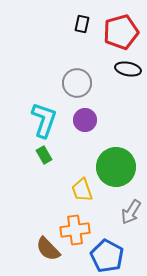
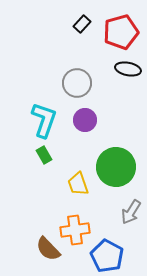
black rectangle: rotated 30 degrees clockwise
yellow trapezoid: moved 4 px left, 6 px up
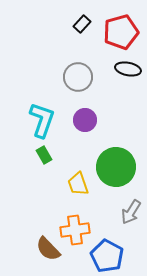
gray circle: moved 1 px right, 6 px up
cyan L-shape: moved 2 px left
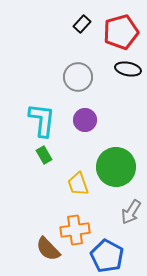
cyan L-shape: rotated 12 degrees counterclockwise
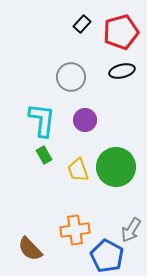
black ellipse: moved 6 px left, 2 px down; rotated 25 degrees counterclockwise
gray circle: moved 7 px left
yellow trapezoid: moved 14 px up
gray arrow: moved 18 px down
brown semicircle: moved 18 px left
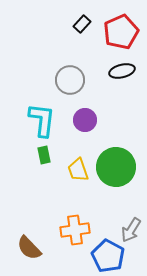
red pentagon: rotated 8 degrees counterclockwise
gray circle: moved 1 px left, 3 px down
green rectangle: rotated 18 degrees clockwise
brown semicircle: moved 1 px left, 1 px up
blue pentagon: moved 1 px right
